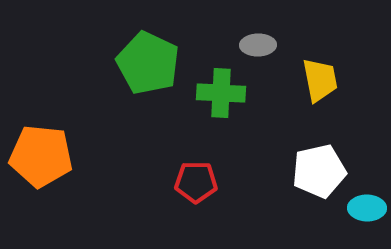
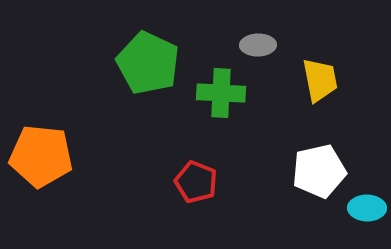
red pentagon: rotated 21 degrees clockwise
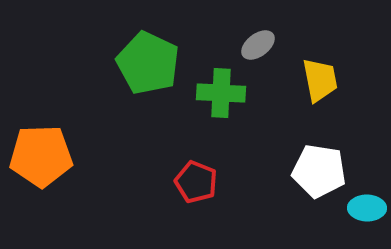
gray ellipse: rotated 36 degrees counterclockwise
orange pentagon: rotated 8 degrees counterclockwise
white pentagon: rotated 22 degrees clockwise
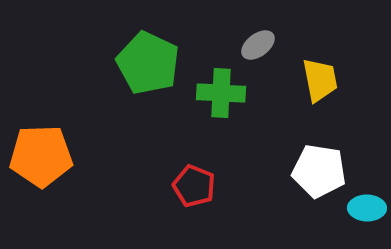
red pentagon: moved 2 px left, 4 px down
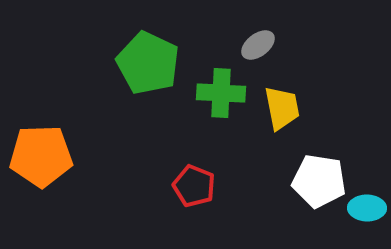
yellow trapezoid: moved 38 px left, 28 px down
white pentagon: moved 10 px down
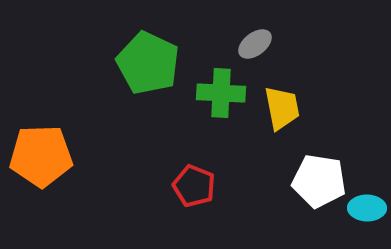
gray ellipse: moved 3 px left, 1 px up
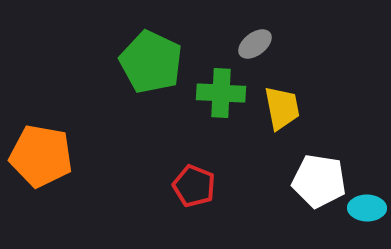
green pentagon: moved 3 px right, 1 px up
orange pentagon: rotated 12 degrees clockwise
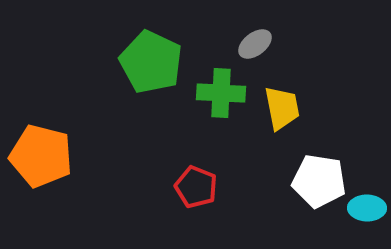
orange pentagon: rotated 4 degrees clockwise
red pentagon: moved 2 px right, 1 px down
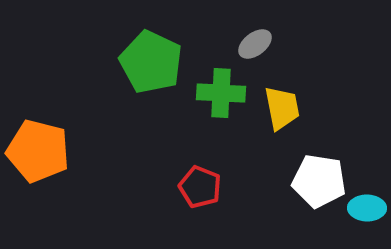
orange pentagon: moved 3 px left, 5 px up
red pentagon: moved 4 px right
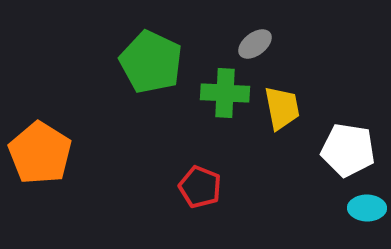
green cross: moved 4 px right
orange pentagon: moved 2 px right, 2 px down; rotated 18 degrees clockwise
white pentagon: moved 29 px right, 31 px up
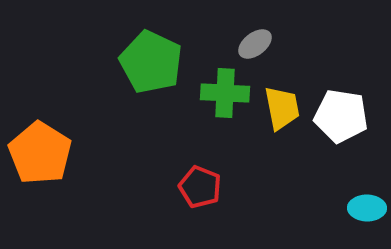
white pentagon: moved 7 px left, 34 px up
